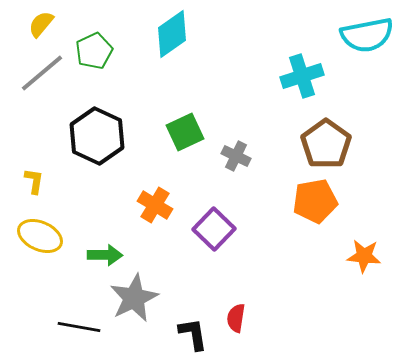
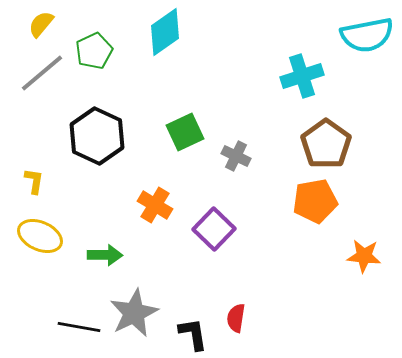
cyan diamond: moved 7 px left, 2 px up
gray star: moved 15 px down
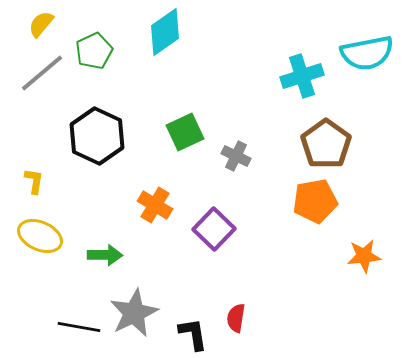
cyan semicircle: moved 18 px down
orange star: rotated 12 degrees counterclockwise
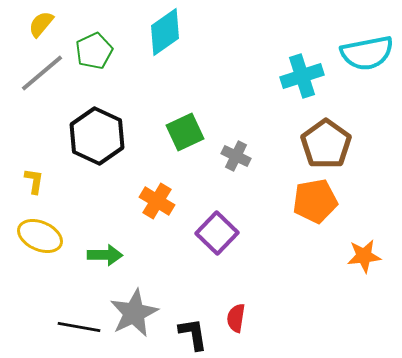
orange cross: moved 2 px right, 4 px up
purple square: moved 3 px right, 4 px down
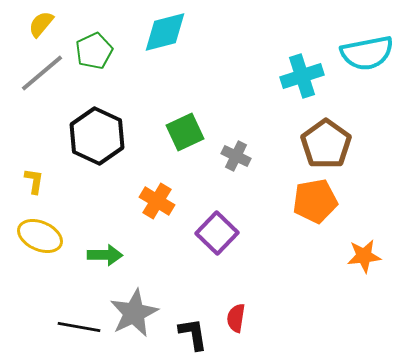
cyan diamond: rotated 21 degrees clockwise
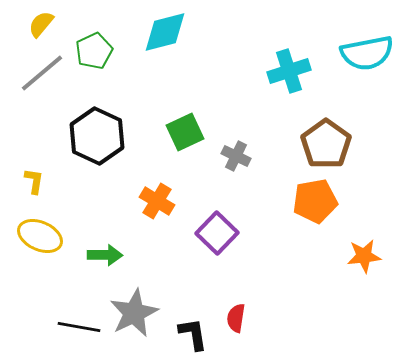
cyan cross: moved 13 px left, 5 px up
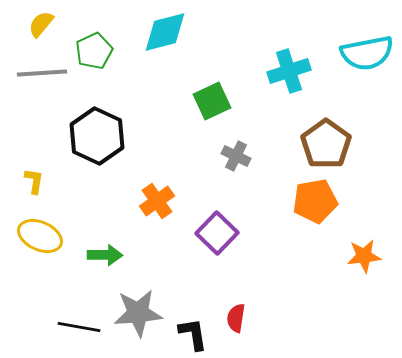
gray line: rotated 36 degrees clockwise
green square: moved 27 px right, 31 px up
orange cross: rotated 24 degrees clockwise
gray star: moved 4 px right; rotated 21 degrees clockwise
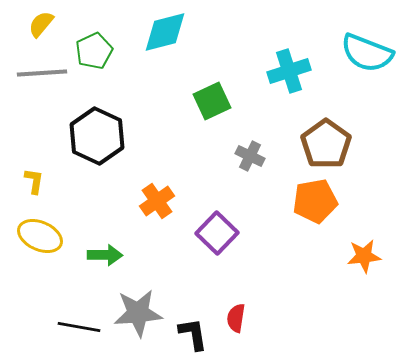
cyan semicircle: rotated 32 degrees clockwise
gray cross: moved 14 px right
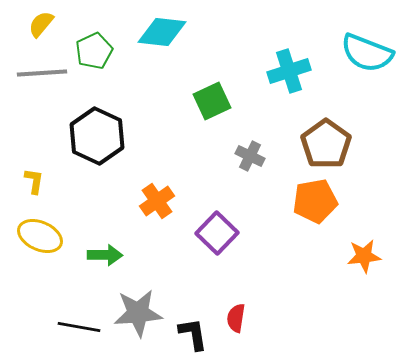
cyan diamond: moved 3 px left; rotated 21 degrees clockwise
